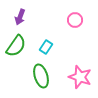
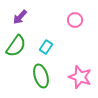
purple arrow: rotated 21 degrees clockwise
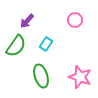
purple arrow: moved 7 px right, 4 px down
cyan rectangle: moved 3 px up
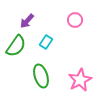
cyan rectangle: moved 2 px up
pink star: moved 3 px down; rotated 25 degrees clockwise
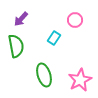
purple arrow: moved 6 px left, 2 px up
cyan rectangle: moved 8 px right, 4 px up
green semicircle: rotated 45 degrees counterclockwise
green ellipse: moved 3 px right, 1 px up
